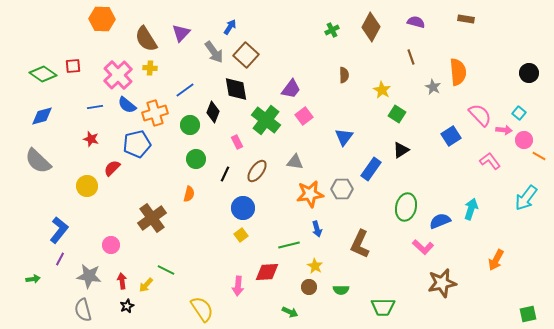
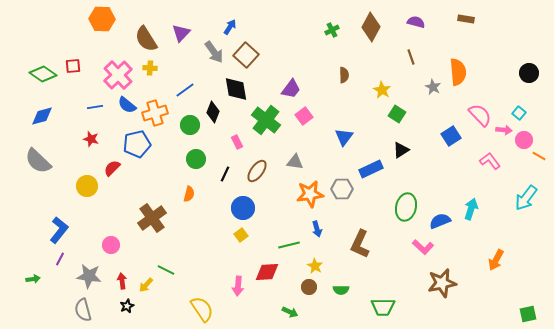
blue rectangle at (371, 169): rotated 30 degrees clockwise
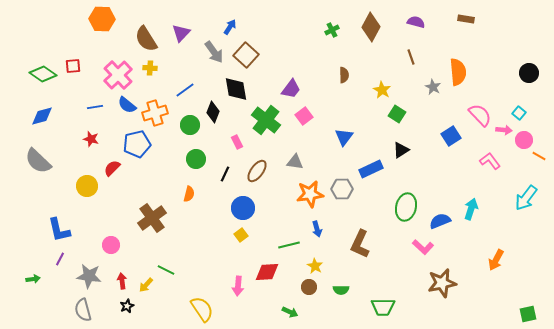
blue L-shape at (59, 230): rotated 128 degrees clockwise
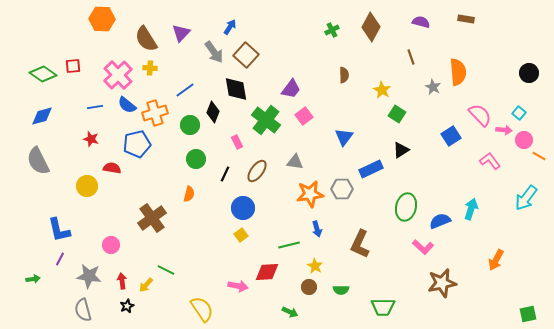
purple semicircle at (416, 22): moved 5 px right
gray semicircle at (38, 161): rotated 20 degrees clockwise
red semicircle at (112, 168): rotated 54 degrees clockwise
pink arrow at (238, 286): rotated 84 degrees counterclockwise
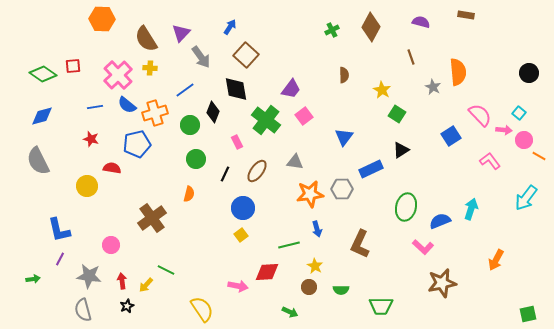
brown rectangle at (466, 19): moved 4 px up
gray arrow at (214, 52): moved 13 px left, 5 px down
green trapezoid at (383, 307): moved 2 px left, 1 px up
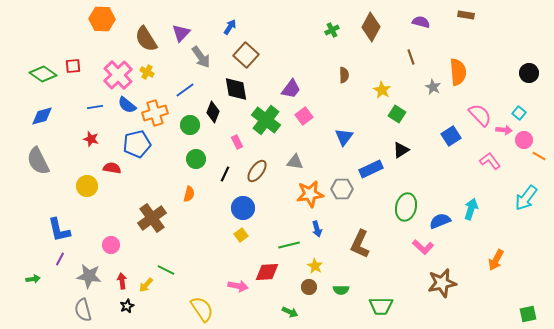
yellow cross at (150, 68): moved 3 px left, 4 px down; rotated 24 degrees clockwise
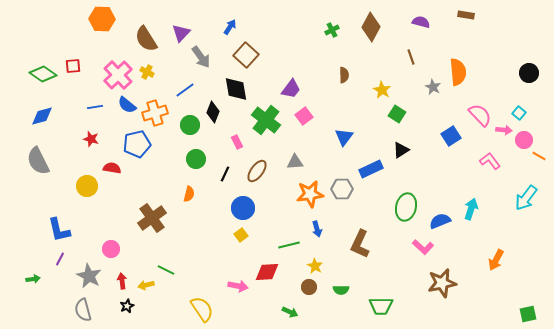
gray triangle at (295, 162): rotated 12 degrees counterclockwise
pink circle at (111, 245): moved 4 px down
gray star at (89, 276): rotated 20 degrees clockwise
yellow arrow at (146, 285): rotated 35 degrees clockwise
